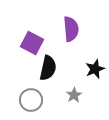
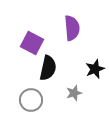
purple semicircle: moved 1 px right, 1 px up
gray star: moved 2 px up; rotated 14 degrees clockwise
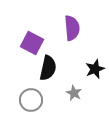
gray star: rotated 28 degrees counterclockwise
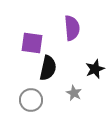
purple square: rotated 20 degrees counterclockwise
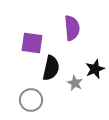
black semicircle: moved 3 px right
gray star: moved 1 px right, 10 px up
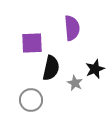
purple square: rotated 10 degrees counterclockwise
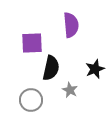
purple semicircle: moved 1 px left, 3 px up
gray star: moved 5 px left, 7 px down
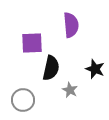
black star: rotated 30 degrees counterclockwise
gray circle: moved 8 px left
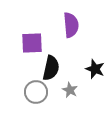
gray circle: moved 13 px right, 8 px up
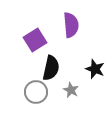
purple square: moved 3 px right, 3 px up; rotated 30 degrees counterclockwise
gray star: moved 1 px right
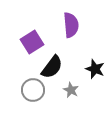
purple square: moved 3 px left, 2 px down
black semicircle: moved 1 px right, 1 px up; rotated 25 degrees clockwise
gray circle: moved 3 px left, 2 px up
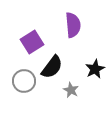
purple semicircle: moved 2 px right
black star: rotated 24 degrees clockwise
gray circle: moved 9 px left, 9 px up
